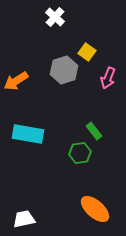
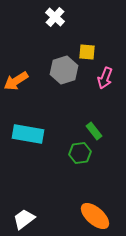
yellow square: rotated 30 degrees counterclockwise
pink arrow: moved 3 px left
orange ellipse: moved 7 px down
white trapezoid: rotated 25 degrees counterclockwise
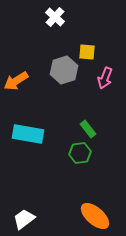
green rectangle: moved 6 px left, 2 px up
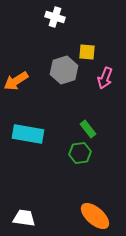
white cross: rotated 24 degrees counterclockwise
white trapezoid: moved 1 px up; rotated 45 degrees clockwise
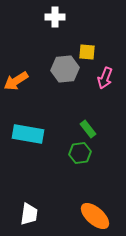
white cross: rotated 18 degrees counterclockwise
gray hexagon: moved 1 px right, 1 px up; rotated 12 degrees clockwise
white trapezoid: moved 5 px right, 4 px up; rotated 90 degrees clockwise
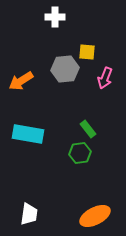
orange arrow: moved 5 px right
orange ellipse: rotated 68 degrees counterclockwise
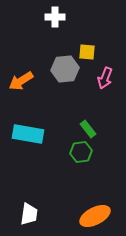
green hexagon: moved 1 px right, 1 px up
